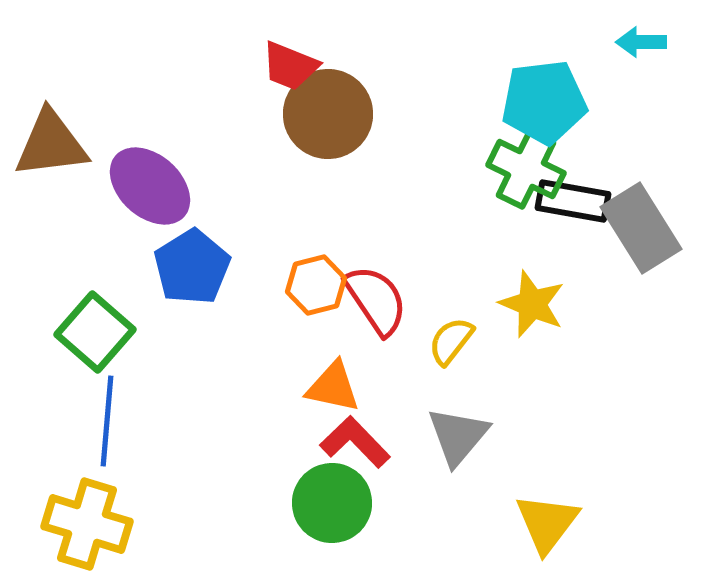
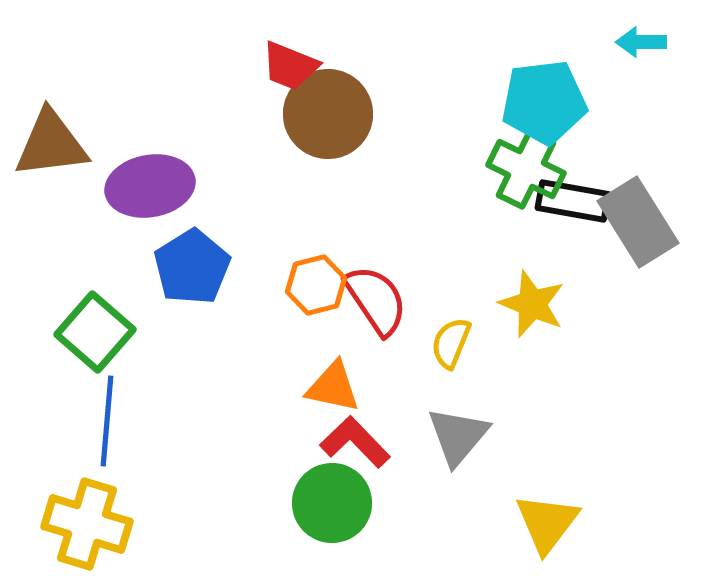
purple ellipse: rotated 52 degrees counterclockwise
gray rectangle: moved 3 px left, 6 px up
yellow semicircle: moved 2 px down; rotated 16 degrees counterclockwise
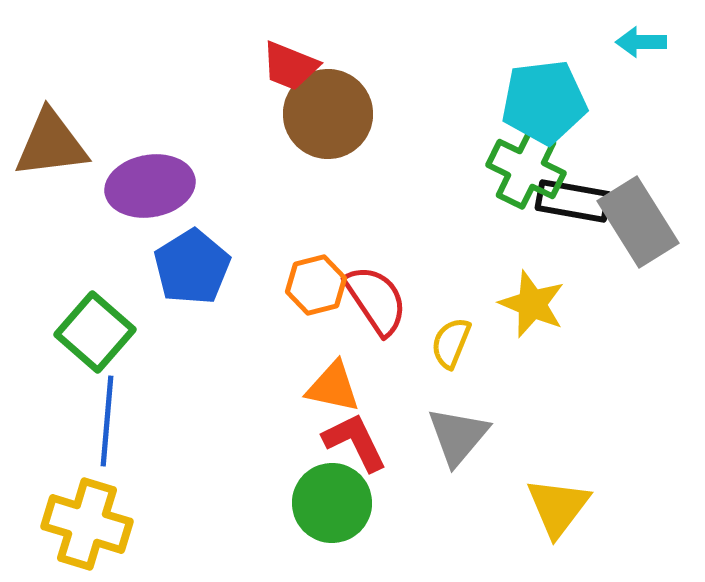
red L-shape: rotated 18 degrees clockwise
yellow triangle: moved 11 px right, 16 px up
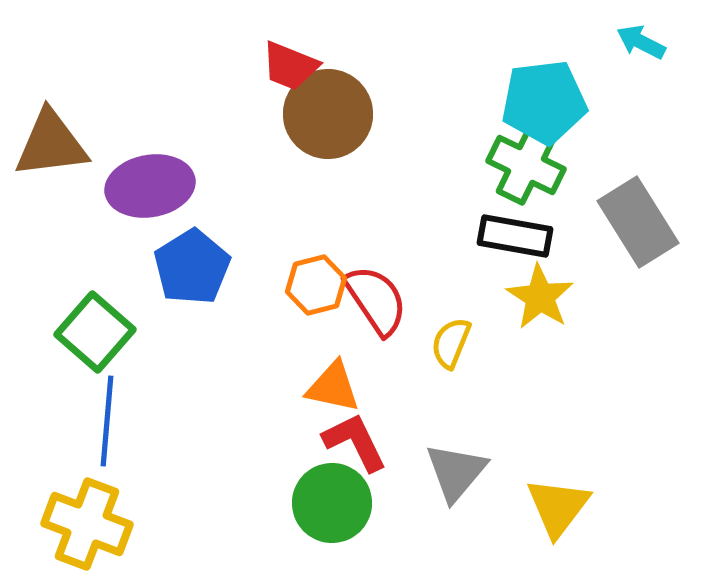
cyan arrow: rotated 27 degrees clockwise
green cross: moved 4 px up
black rectangle: moved 58 px left, 35 px down
yellow star: moved 8 px right, 7 px up; rotated 10 degrees clockwise
gray triangle: moved 2 px left, 36 px down
yellow cross: rotated 4 degrees clockwise
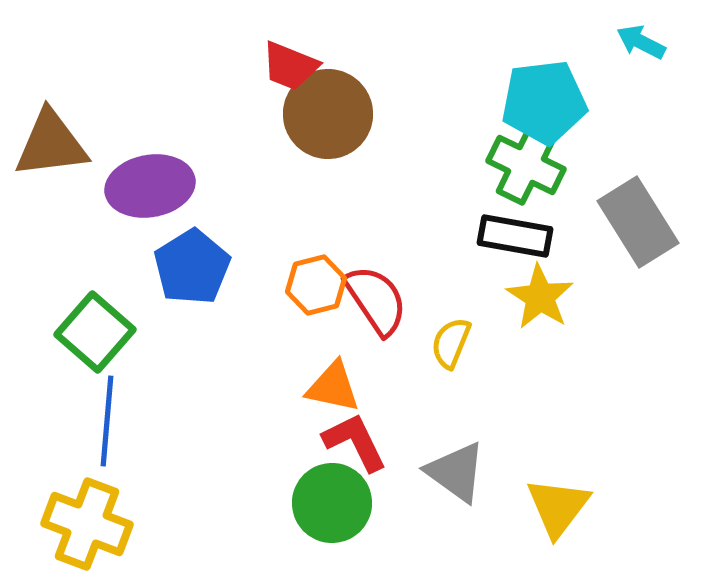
gray triangle: rotated 34 degrees counterclockwise
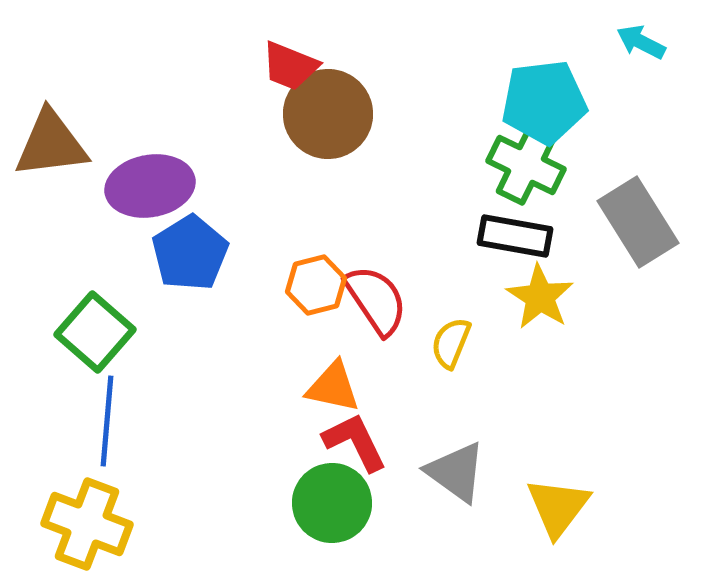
blue pentagon: moved 2 px left, 14 px up
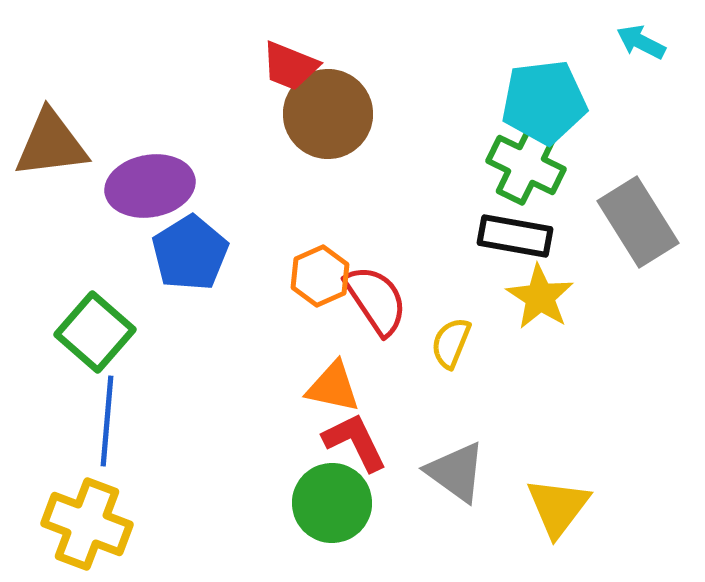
orange hexagon: moved 4 px right, 9 px up; rotated 10 degrees counterclockwise
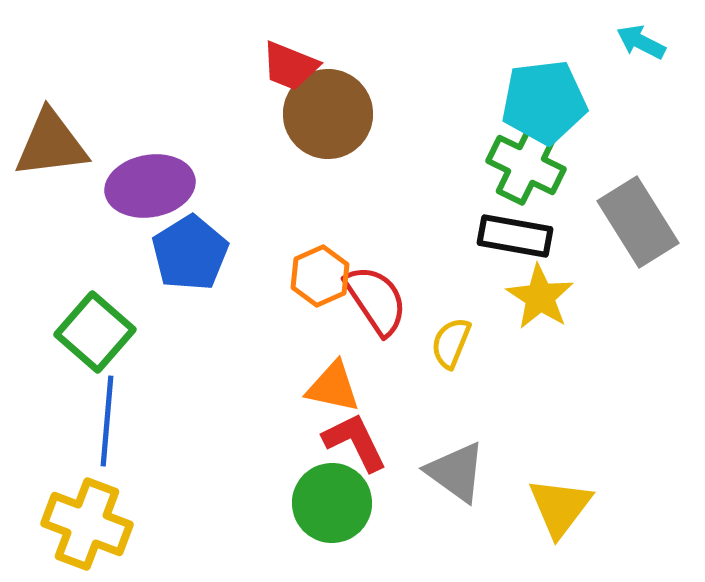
yellow triangle: moved 2 px right
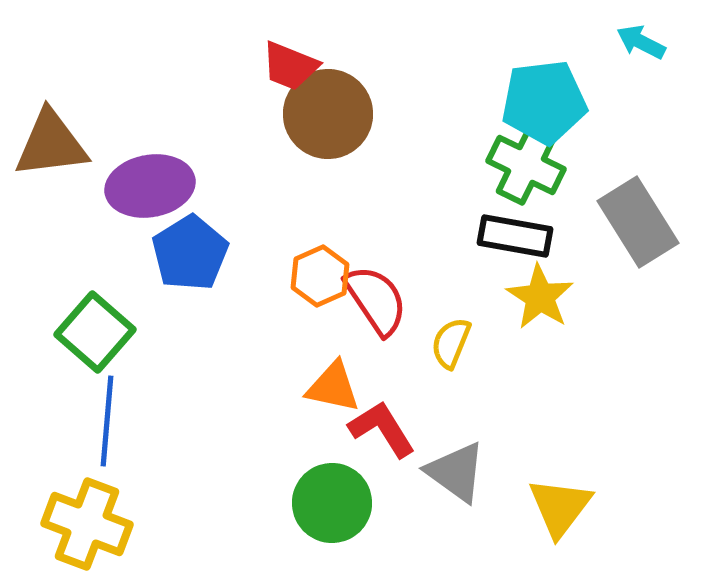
red L-shape: moved 27 px right, 13 px up; rotated 6 degrees counterclockwise
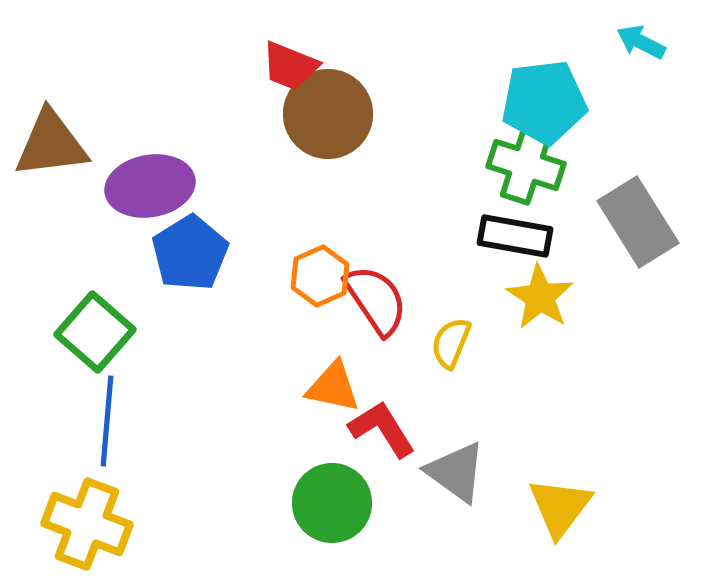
green cross: rotated 8 degrees counterclockwise
